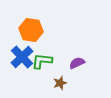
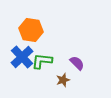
purple semicircle: rotated 70 degrees clockwise
brown star: moved 3 px right, 3 px up
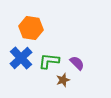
orange hexagon: moved 2 px up
blue cross: moved 1 px left, 1 px down
green L-shape: moved 7 px right
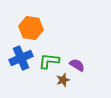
blue cross: rotated 20 degrees clockwise
purple semicircle: moved 2 px down; rotated 14 degrees counterclockwise
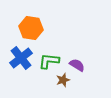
blue cross: rotated 15 degrees counterclockwise
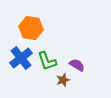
green L-shape: moved 2 px left; rotated 115 degrees counterclockwise
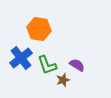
orange hexagon: moved 8 px right, 1 px down
green L-shape: moved 4 px down
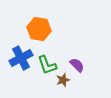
blue cross: rotated 10 degrees clockwise
purple semicircle: rotated 14 degrees clockwise
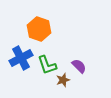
orange hexagon: rotated 10 degrees clockwise
purple semicircle: moved 2 px right, 1 px down
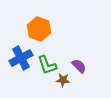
brown star: rotated 24 degrees clockwise
